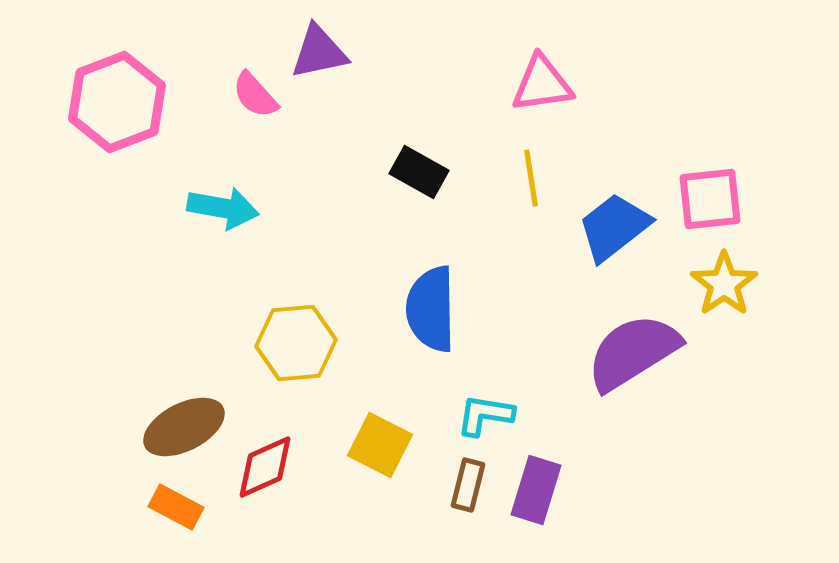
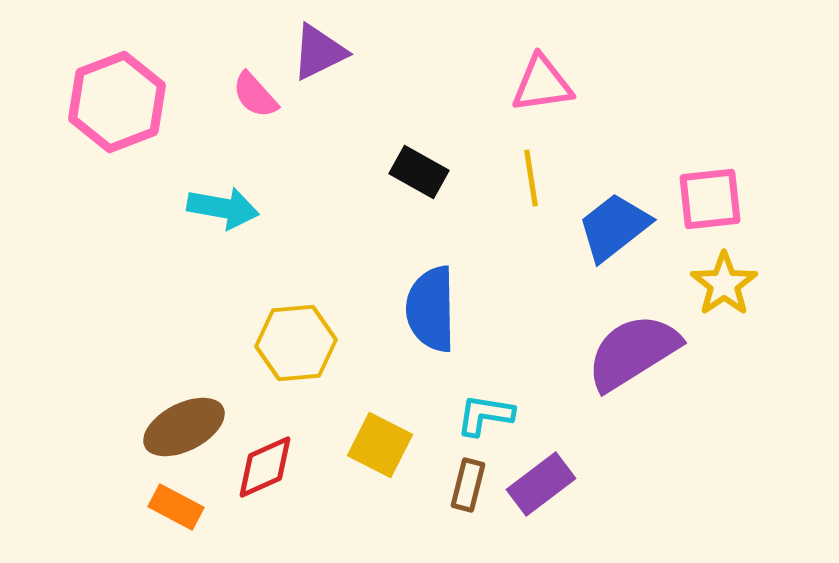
purple triangle: rotated 14 degrees counterclockwise
purple rectangle: moved 5 px right, 6 px up; rotated 36 degrees clockwise
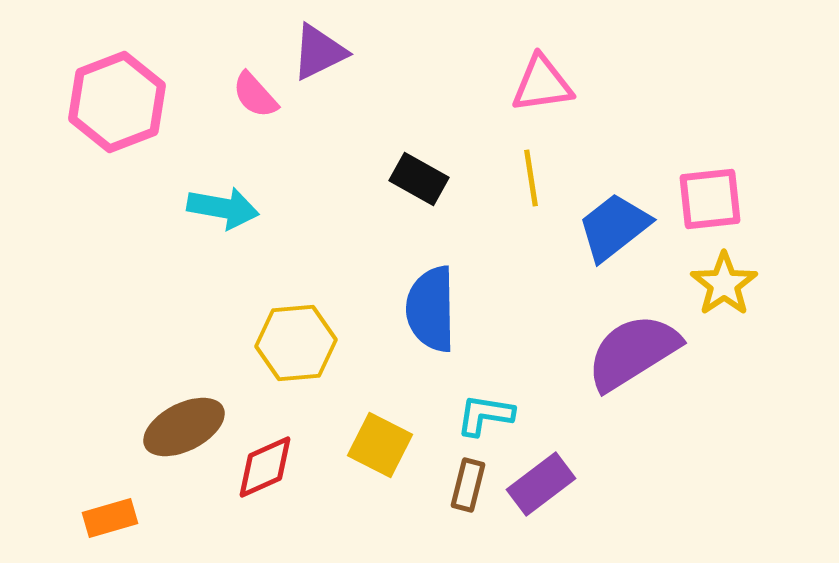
black rectangle: moved 7 px down
orange rectangle: moved 66 px left, 11 px down; rotated 44 degrees counterclockwise
